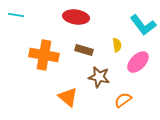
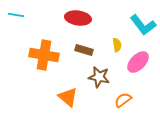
red ellipse: moved 2 px right, 1 px down
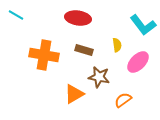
cyan line: rotated 21 degrees clockwise
orange triangle: moved 6 px right, 3 px up; rotated 50 degrees clockwise
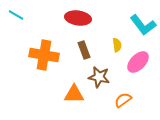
brown rectangle: rotated 54 degrees clockwise
orange triangle: rotated 30 degrees clockwise
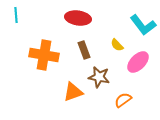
cyan line: rotated 56 degrees clockwise
yellow semicircle: rotated 144 degrees clockwise
orange triangle: moved 1 px left, 2 px up; rotated 20 degrees counterclockwise
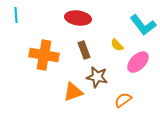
brown star: moved 2 px left
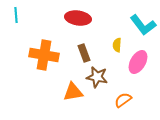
yellow semicircle: rotated 48 degrees clockwise
brown rectangle: moved 3 px down
pink ellipse: rotated 15 degrees counterclockwise
orange triangle: rotated 10 degrees clockwise
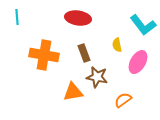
cyan line: moved 1 px right, 2 px down
yellow semicircle: rotated 16 degrees counterclockwise
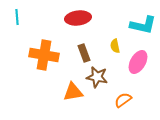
red ellipse: rotated 15 degrees counterclockwise
cyan L-shape: rotated 40 degrees counterclockwise
yellow semicircle: moved 2 px left, 1 px down
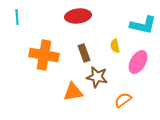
red ellipse: moved 2 px up
